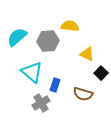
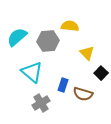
yellow triangle: moved 1 px up; rotated 21 degrees clockwise
blue rectangle: moved 8 px right
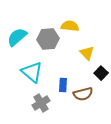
gray hexagon: moved 2 px up
blue rectangle: rotated 16 degrees counterclockwise
brown semicircle: rotated 30 degrees counterclockwise
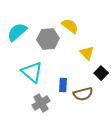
yellow semicircle: rotated 30 degrees clockwise
cyan semicircle: moved 5 px up
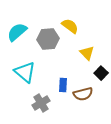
cyan triangle: moved 7 px left
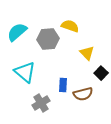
yellow semicircle: rotated 18 degrees counterclockwise
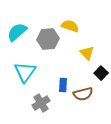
cyan triangle: rotated 25 degrees clockwise
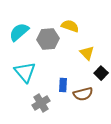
cyan semicircle: moved 2 px right
cyan triangle: rotated 15 degrees counterclockwise
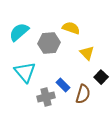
yellow semicircle: moved 1 px right, 2 px down
gray hexagon: moved 1 px right, 4 px down
black square: moved 4 px down
blue rectangle: rotated 48 degrees counterclockwise
brown semicircle: rotated 60 degrees counterclockwise
gray cross: moved 5 px right, 6 px up; rotated 18 degrees clockwise
